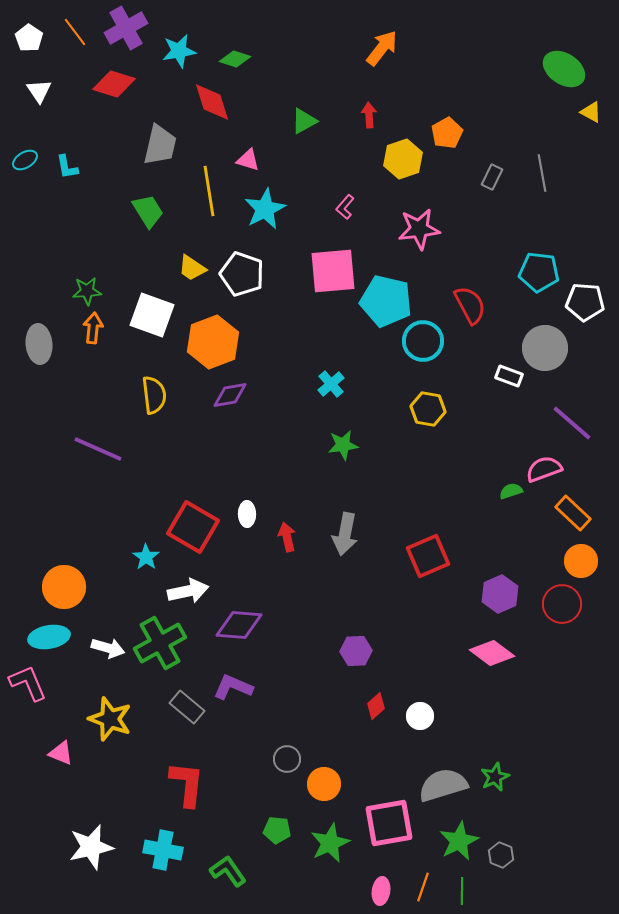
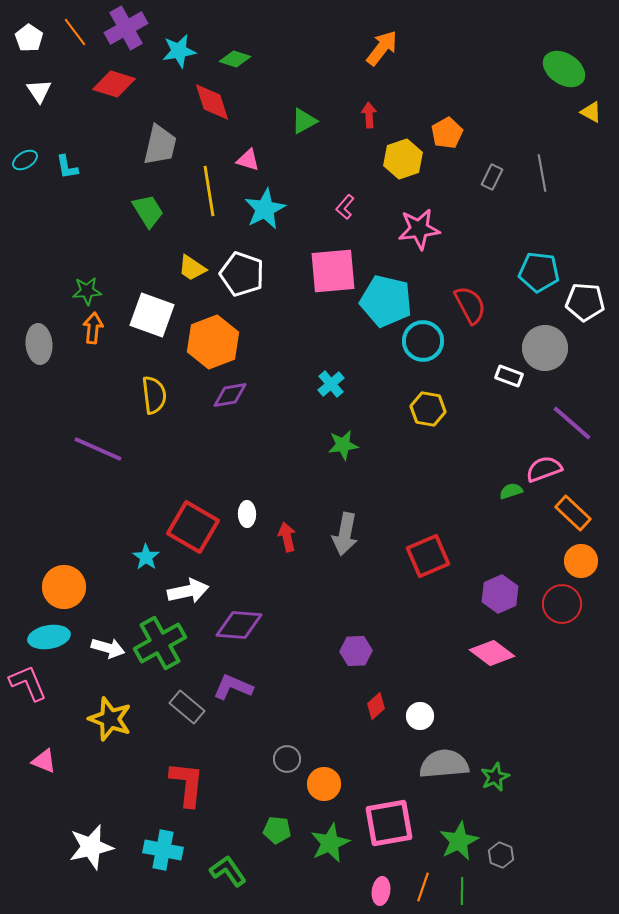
pink triangle at (61, 753): moved 17 px left, 8 px down
gray semicircle at (443, 785): moved 1 px right, 21 px up; rotated 12 degrees clockwise
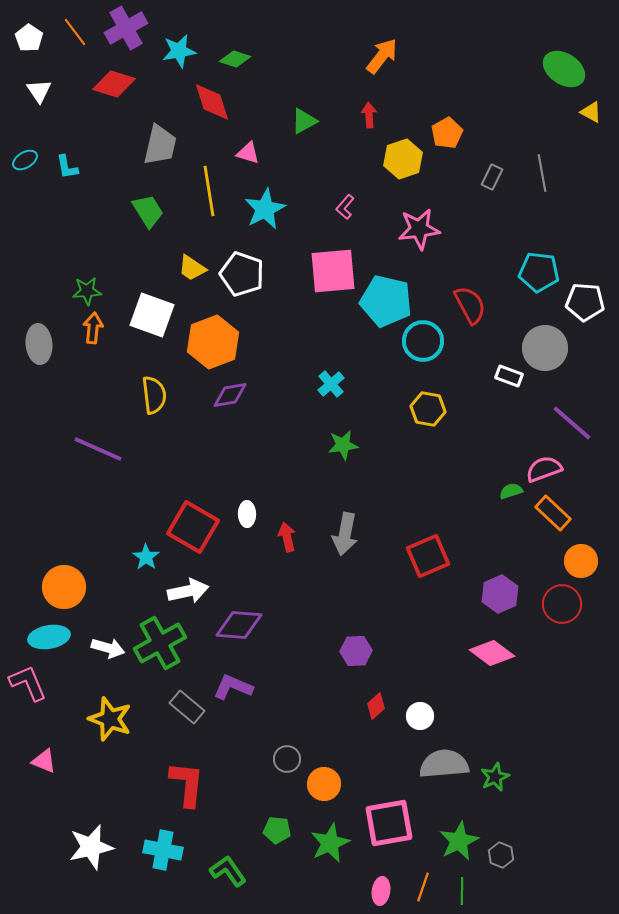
orange arrow at (382, 48): moved 8 px down
pink triangle at (248, 160): moved 7 px up
orange rectangle at (573, 513): moved 20 px left
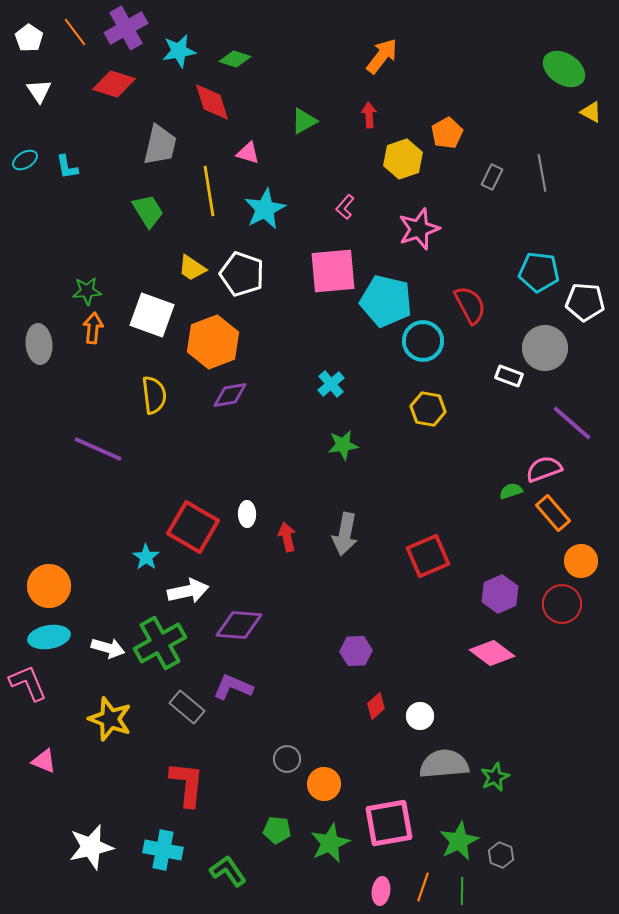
pink star at (419, 229): rotated 12 degrees counterclockwise
orange rectangle at (553, 513): rotated 6 degrees clockwise
orange circle at (64, 587): moved 15 px left, 1 px up
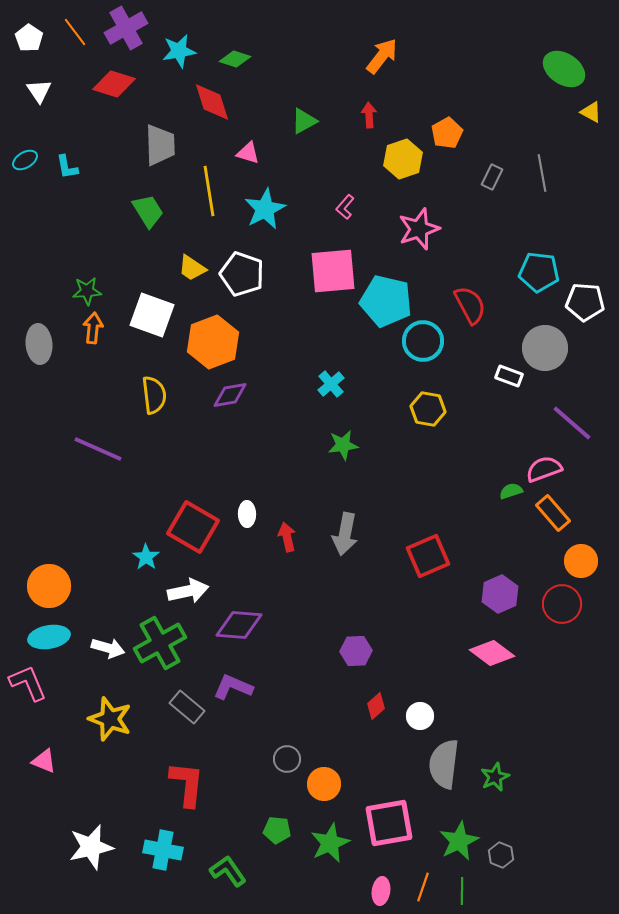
gray trapezoid at (160, 145): rotated 15 degrees counterclockwise
gray semicircle at (444, 764): rotated 78 degrees counterclockwise
